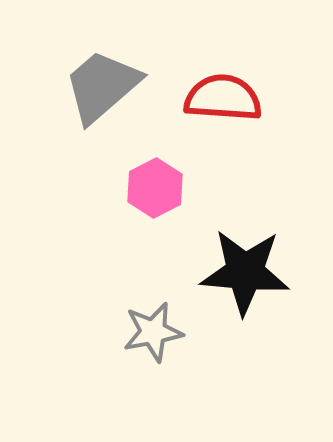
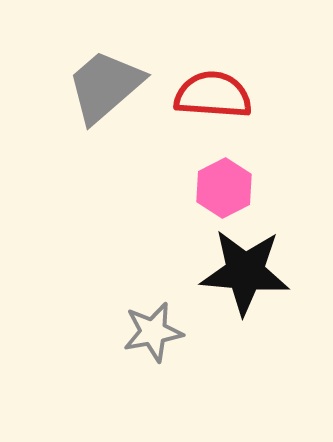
gray trapezoid: moved 3 px right
red semicircle: moved 10 px left, 3 px up
pink hexagon: moved 69 px right
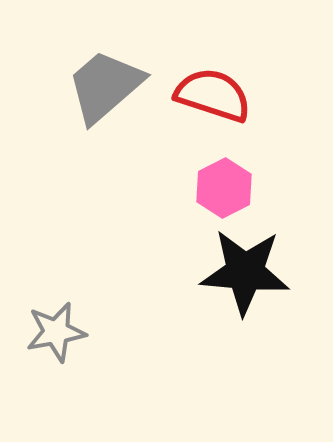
red semicircle: rotated 14 degrees clockwise
gray star: moved 97 px left
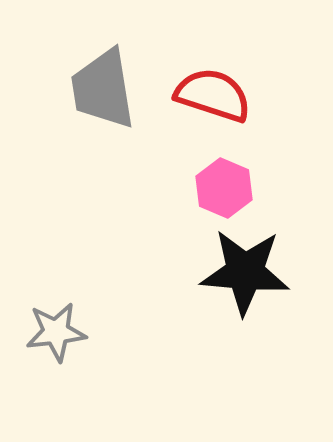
gray trapezoid: moved 2 px left, 3 px down; rotated 58 degrees counterclockwise
pink hexagon: rotated 10 degrees counterclockwise
gray star: rotated 4 degrees clockwise
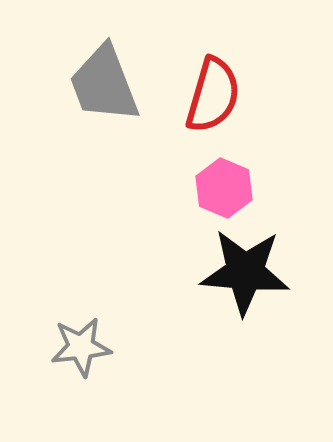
gray trapezoid: moved 1 px right, 5 px up; rotated 12 degrees counterclockwise
red semicircle: rotated 88 degrees clockwise
gray star: moved 25 px right, 15 px down
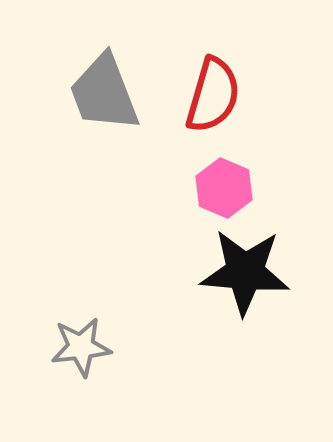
gray trapezoid: moved 9 px down
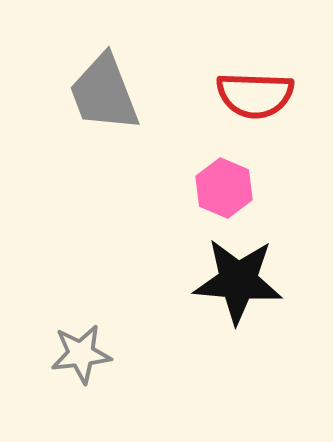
red semicircle: moved 42 px right; rotated 76 degrees clockwise
black star: moved 7 px left, 9 px down
gray star: moved 7 px down
